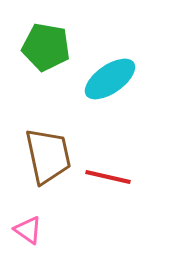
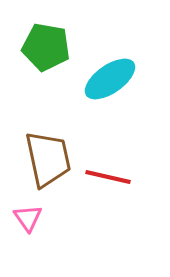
brown trapezoid: moved 3 px down
pink triangle: moved 12 px up; rotated 20 degrees clockwise
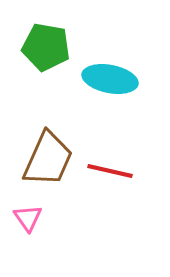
cyan ellipse: rotated 46 degrees clockwise
brown trapezoid: rotated 36 degrees clockwise
red line: moved 2 px right, 6 px up
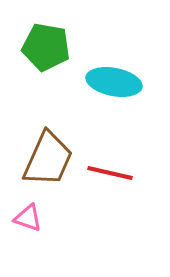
cyan ellipse: moved 4 px right, 3 px down
red line: moved 2 px down
pink triangle: rotated 36 degrees counterclockwise
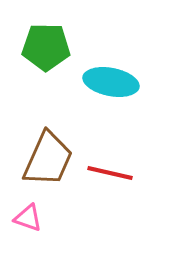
green pentagon: rotated 9 degrees counterclockwise
cyan ellipse: moved 3 px left
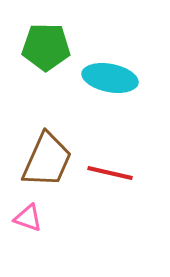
cyan ellipse: moved 1 px left, 4 px up
brown trapezoid: moved 1 px left, 1 px down
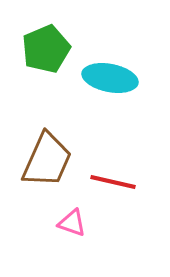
green pentagon: moved 2 px down; rotated 24 degrees counterclockwise
red line: moved 3 px right, 9 px down
pink triangle: moved 44 px right, 5 px down
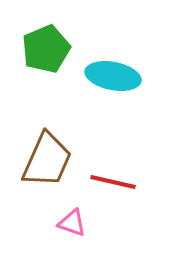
cyan ellipse: moved 3 px right, 2 px up
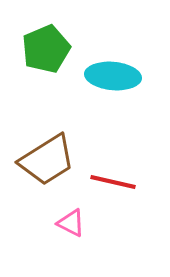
cyan ellipse: rotated 6 degrees counterclockwise
brown trapezoid: rotated 34 degrees clockwise
pink triangle: moved 1 px left; rotated 8 degrees clockwise
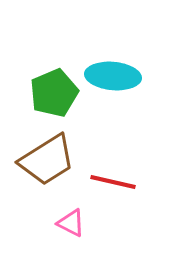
green pentagon: moved 8 px right, 44 px down
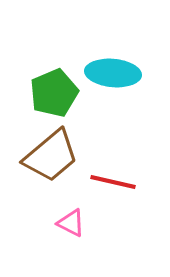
cyan ellipse: moved 3 px up
brown trapezoid: moved 4 px right, 4 px up; rotated 8 degrees counterclockwise
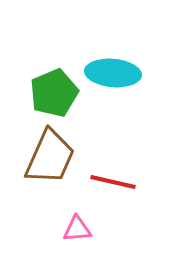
brown trapezoid: moved 1 px left, 1 px down; rotated 26 degrees counterclockwise
pink triangle: moved 6 px right, 6 px down; rotated 32 degrees counterclockwise
